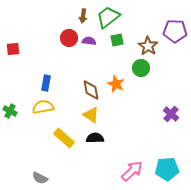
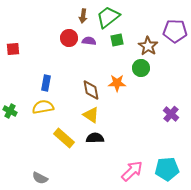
orange star: moved 1 px right, 1 px up; rotated 24 degrees counterclockwise
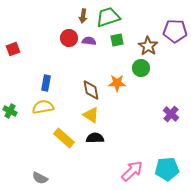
green trapezoid: rotated 20 degrees clockwise
red square: rotated 16 degrees counterclockwise
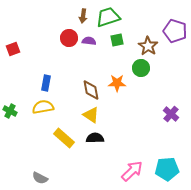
purple pentagon: rotated 15 degrees clockwise
